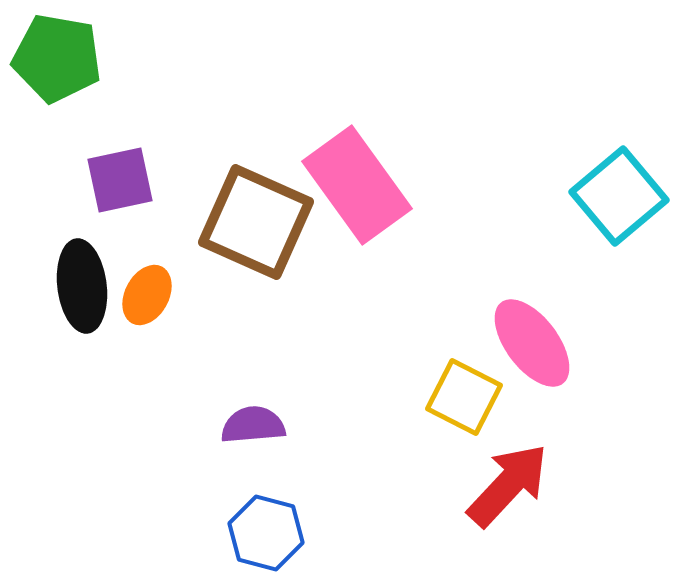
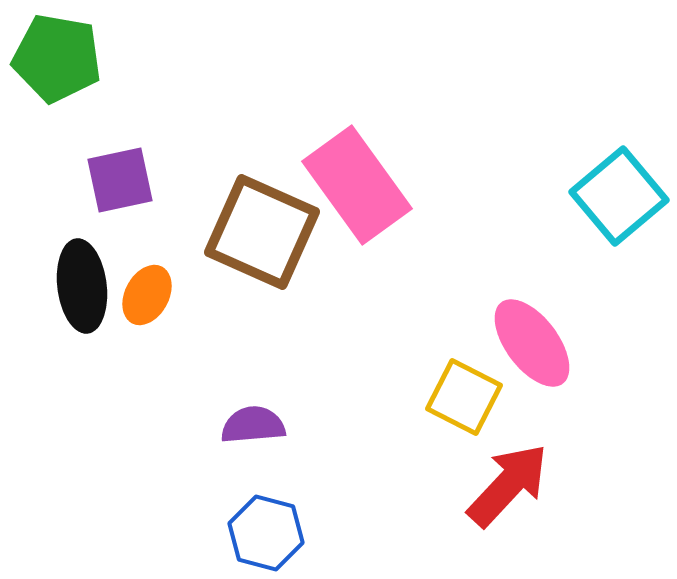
brown square: moved 6 px right, 10 px down
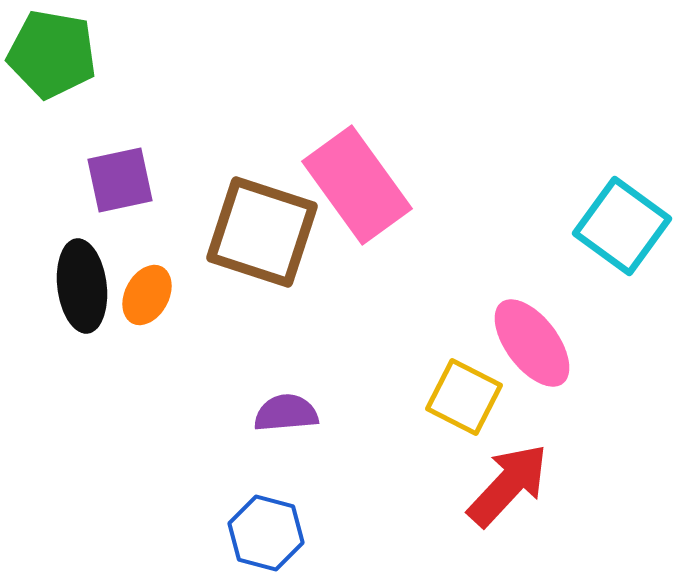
green pentagon: moved 5 px left, 4 px up
cyan square: moved 3 px right, 30 px down; rotated 14 degrees counterclockwise
brown square: rotated 6 degrees counterclockwise
purple semicircle: moved 33 px right, 12 px up
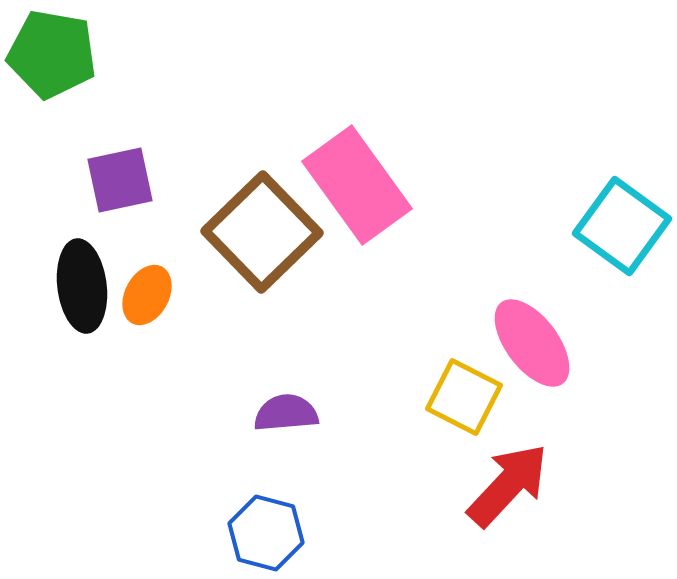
brown square: rotated 28 degrees clockwise
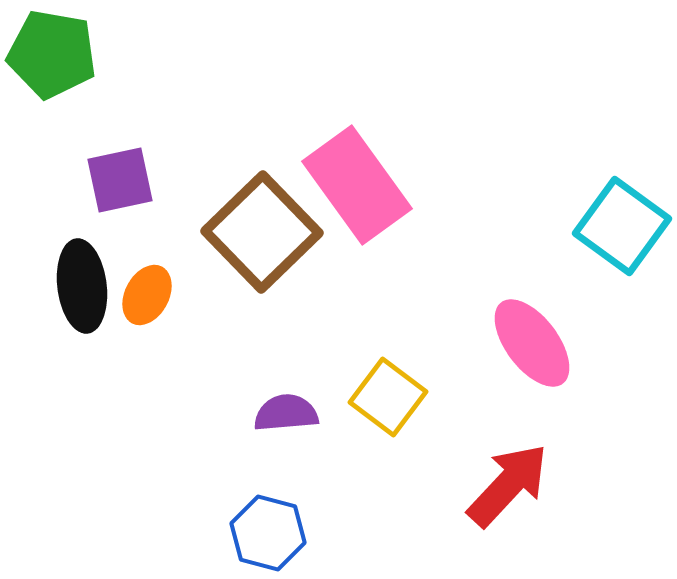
yellow square: moved 76 px left; rotated 10 degrees clockwise
blue hexagon: moved 2 px right
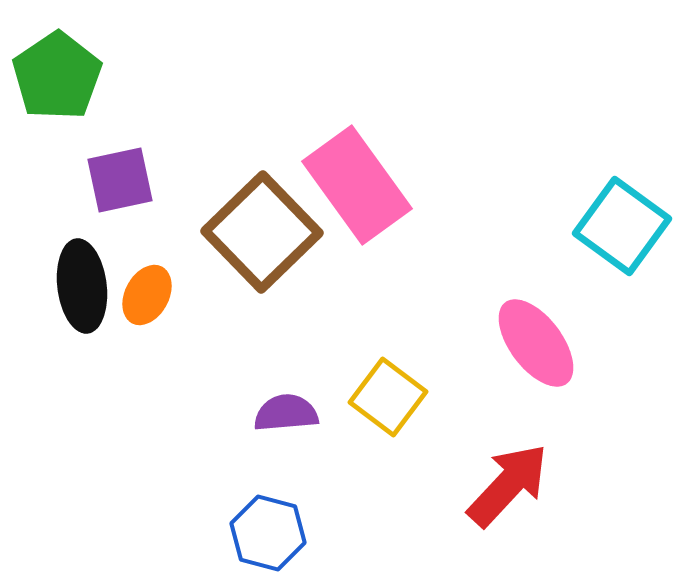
green pentagon: moved 5 px right, 22 px down; rotated 28 degrees clockwise
pink ellipse: moved 4 px right
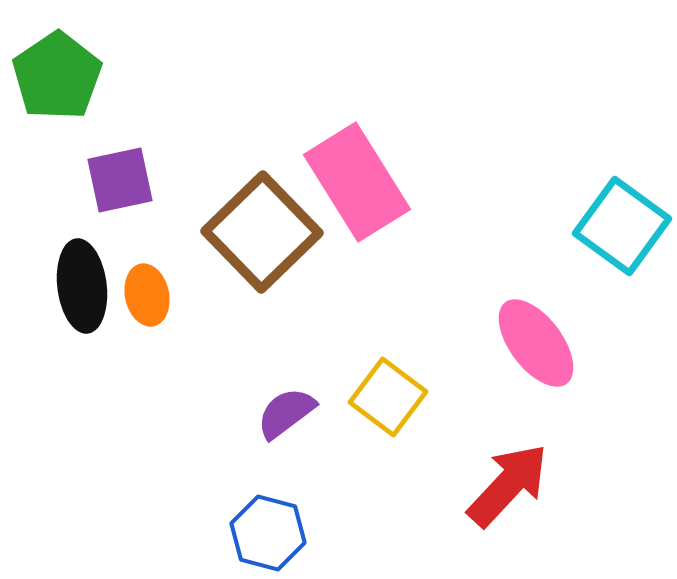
pink rectangle: moved 3 px up; rotated 4 degrees clockwise
orange ellipse: rotated 40 degrees counterclockwise
purple semicircle: rotated 32 degrees counterclockwise
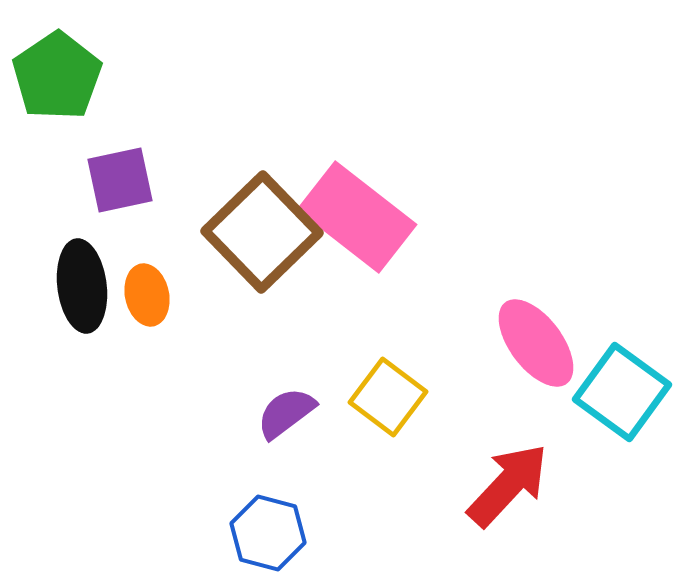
pink rectangle: moved 35 px down; rotated 20 degrees counterclockwise
cyan square: moved 166 px down
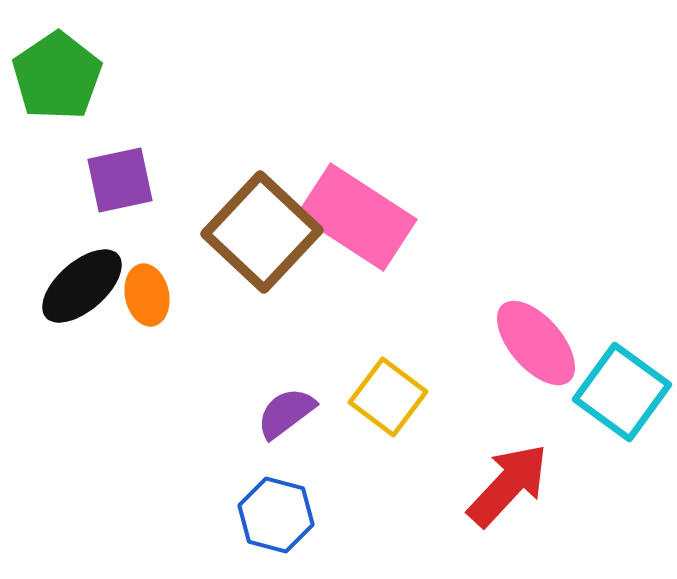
pink rectangle: rotated 5 degrees counterclockwise
brown square: rotated 3 degrees counterclockwise
black ellipse: rotated 56 degrees clockwise
pink ellipse: rotated 4 degrees counterclockwise
blue hexagon: moved 8 px right, 18 px up
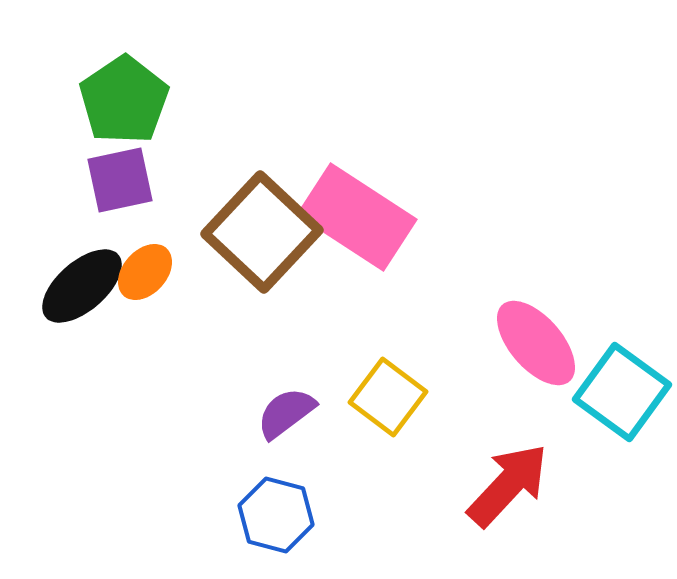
green pentagon: moved 67 px right, 24 px down
orange ellipse: moved 2 px left, 23 px up; rotated 54 degrees clockwise
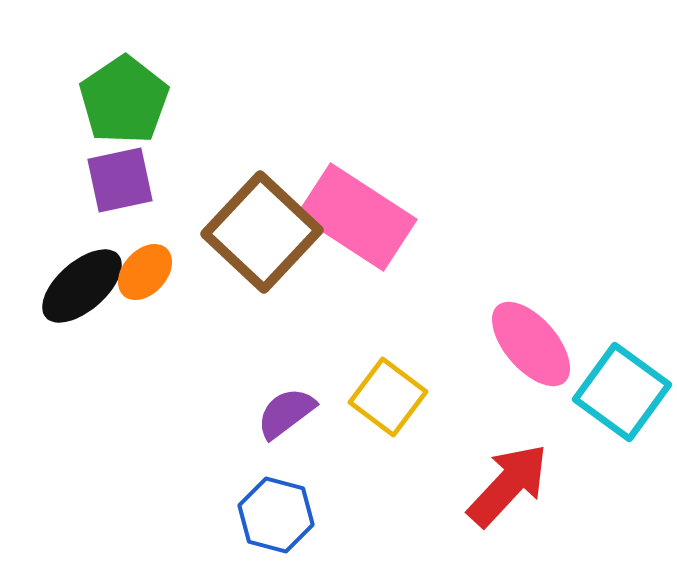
pink ellipse: moved 5 px left, 1 px down
